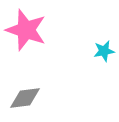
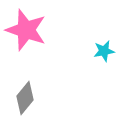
gray diamond: rotated 44 degrees counterclockwise
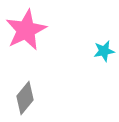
pink star: rotated 27 degrees clockwise
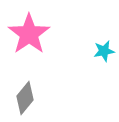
pink star: moved 3 px right, 4 px down; rotated 9 degrees counterclockwise
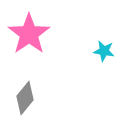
cyan star: rotated 20 degrees clockwise
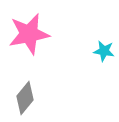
pink star: rotated 24 degrees clockwise
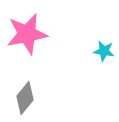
pink star: moved 2 px left
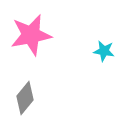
pink star: moved 4 px right, 1 px down
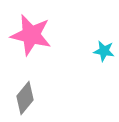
pink star: rotated 24 degrees clockwise
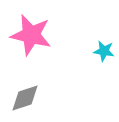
gray diamond: rotated 32 degrees clockwise
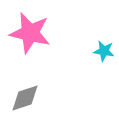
pink star: moved 1 px left, 2 px up
